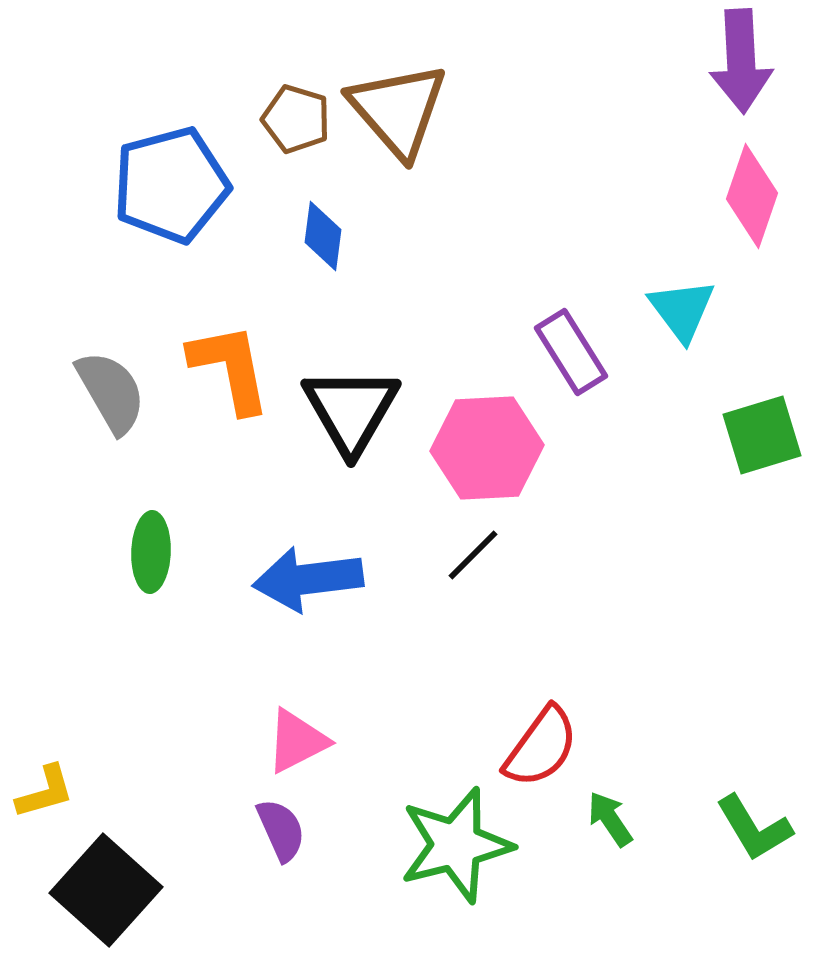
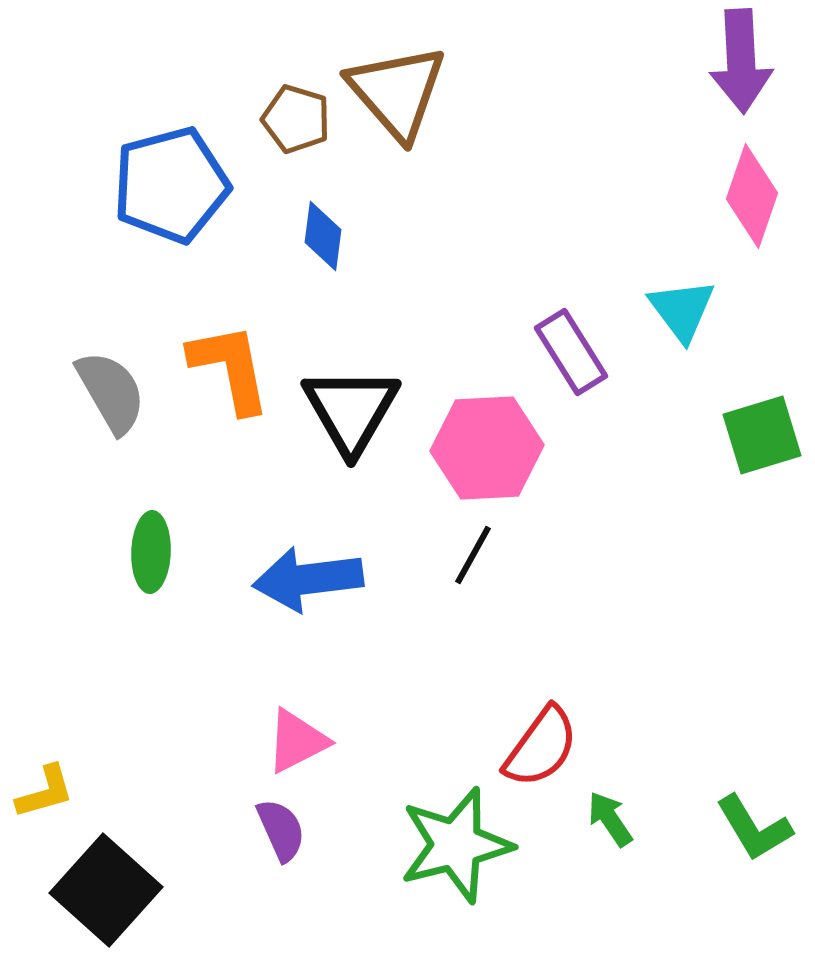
brown triangle: moved 1 px left, 18 px up
black line: rotated 16 degrees counterclockwise
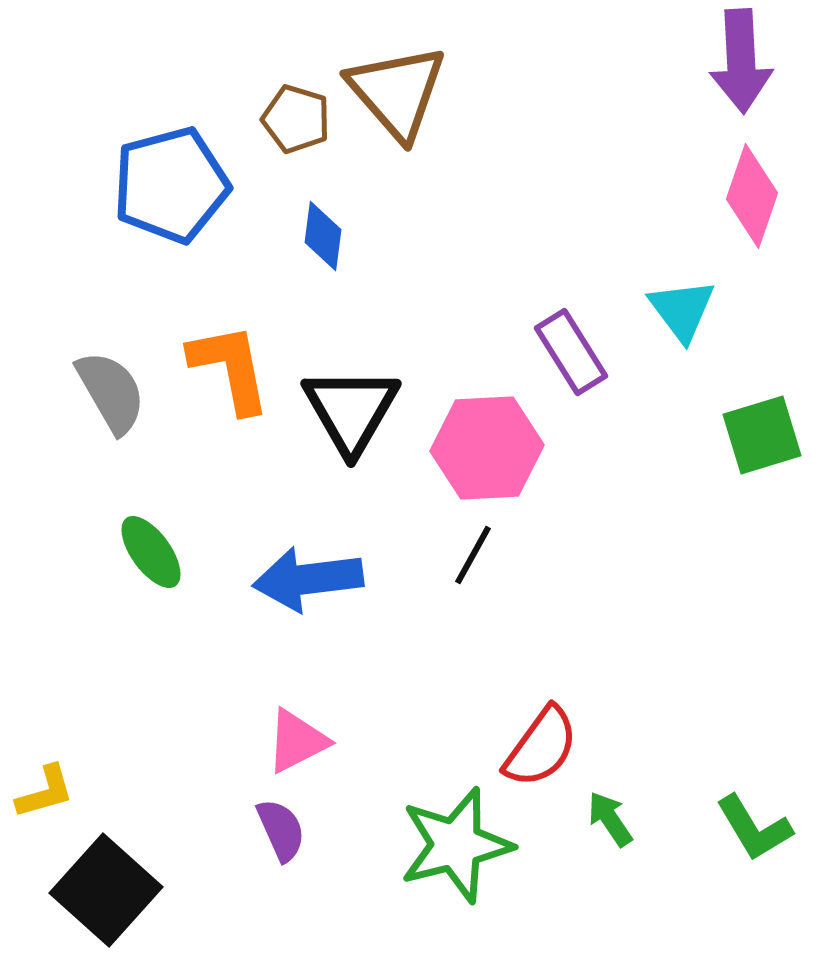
green ellipse: rotated 38 degrees counterclockwise
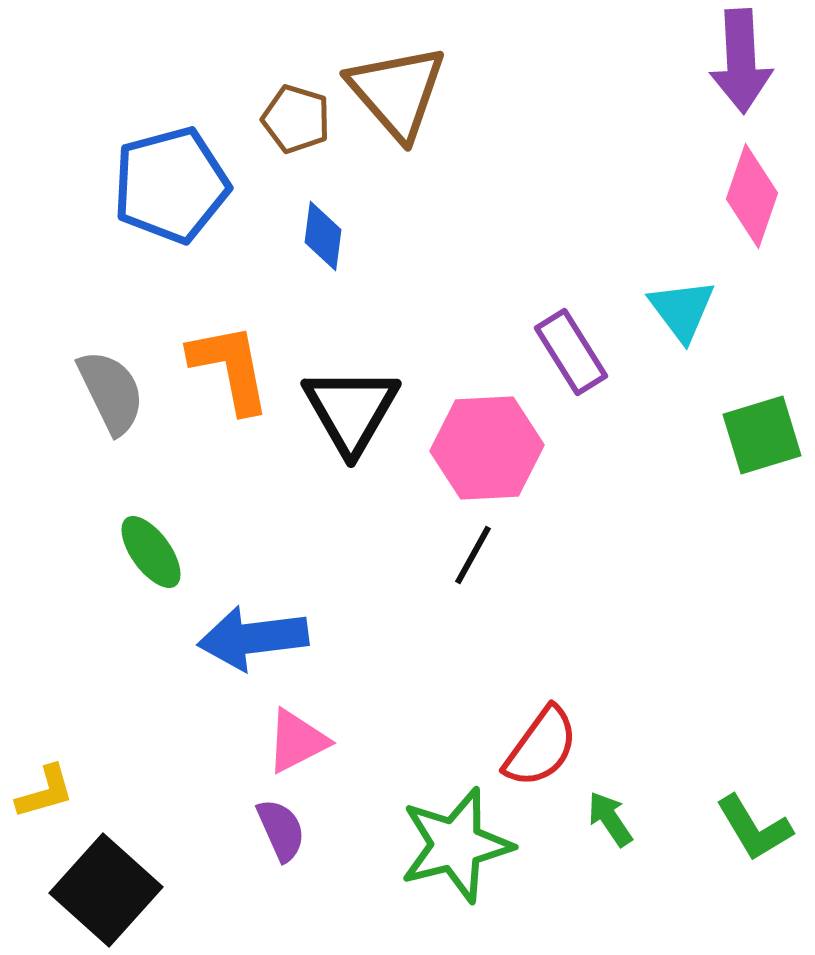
gray semicircle: rotated 4 degrees clockwise
blue arrow: moved 55 px left, 59 px down
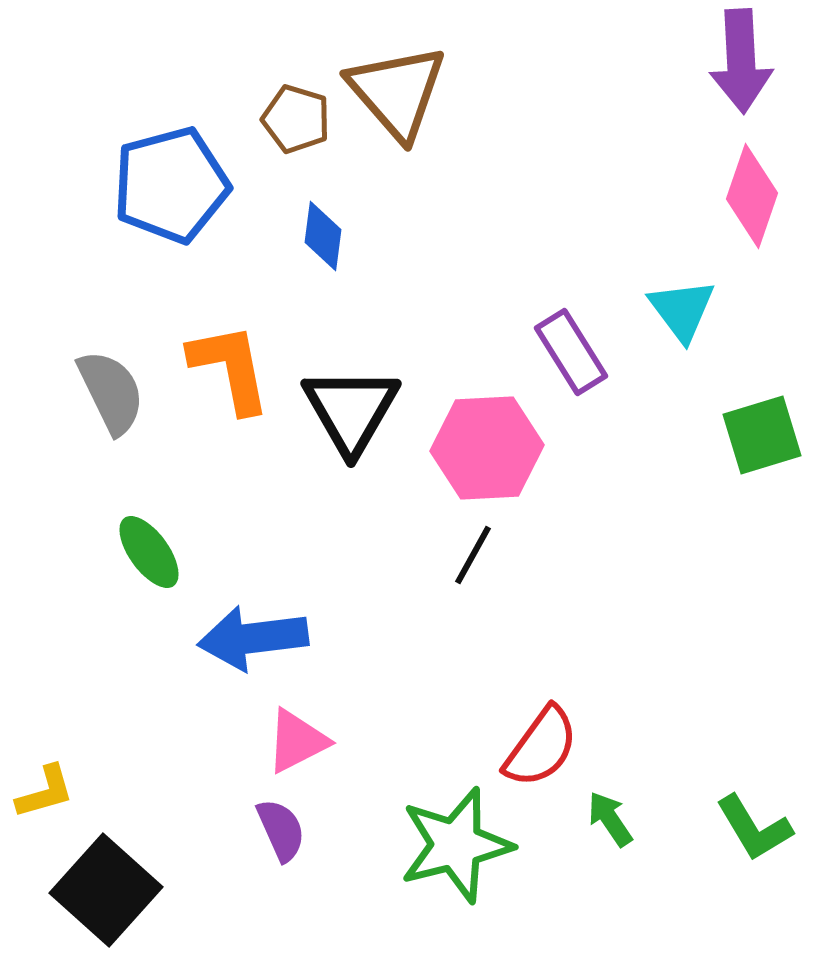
green ellipse: moved 2 px left
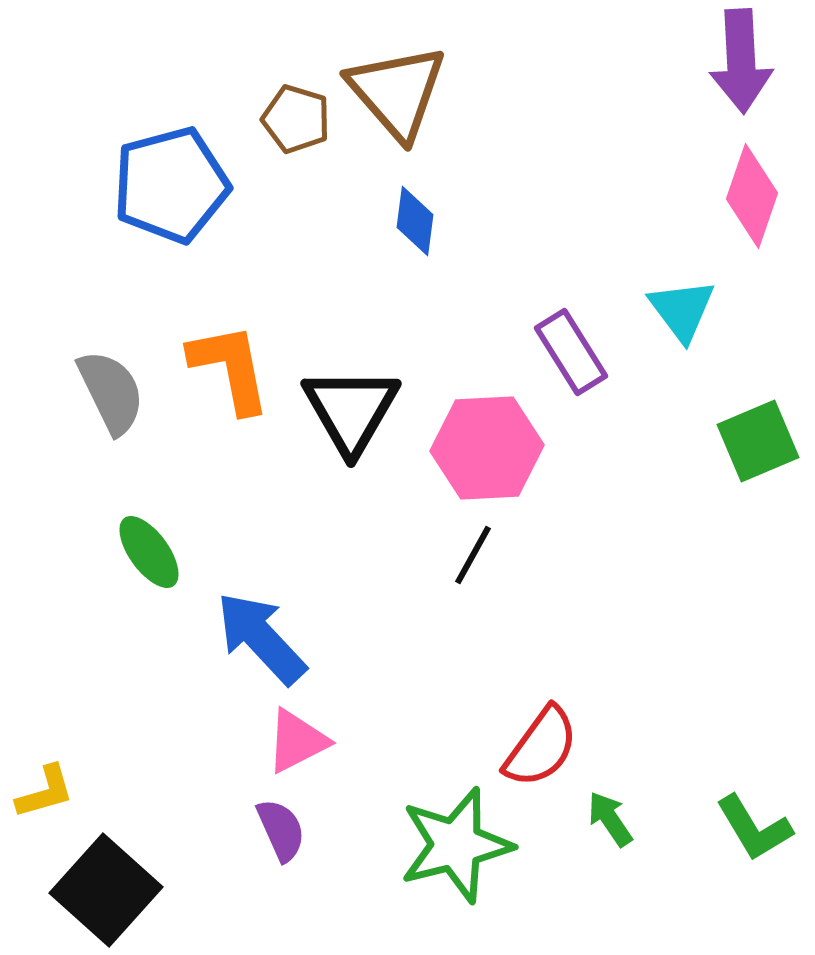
blue diamond: moved 92 px right, 15 px up
green square: moved 4 px left, 6 px down; rotated 6 degrees counterclockwise
blue arrow: moved 8 px right; rotated 54 degrees clockwise
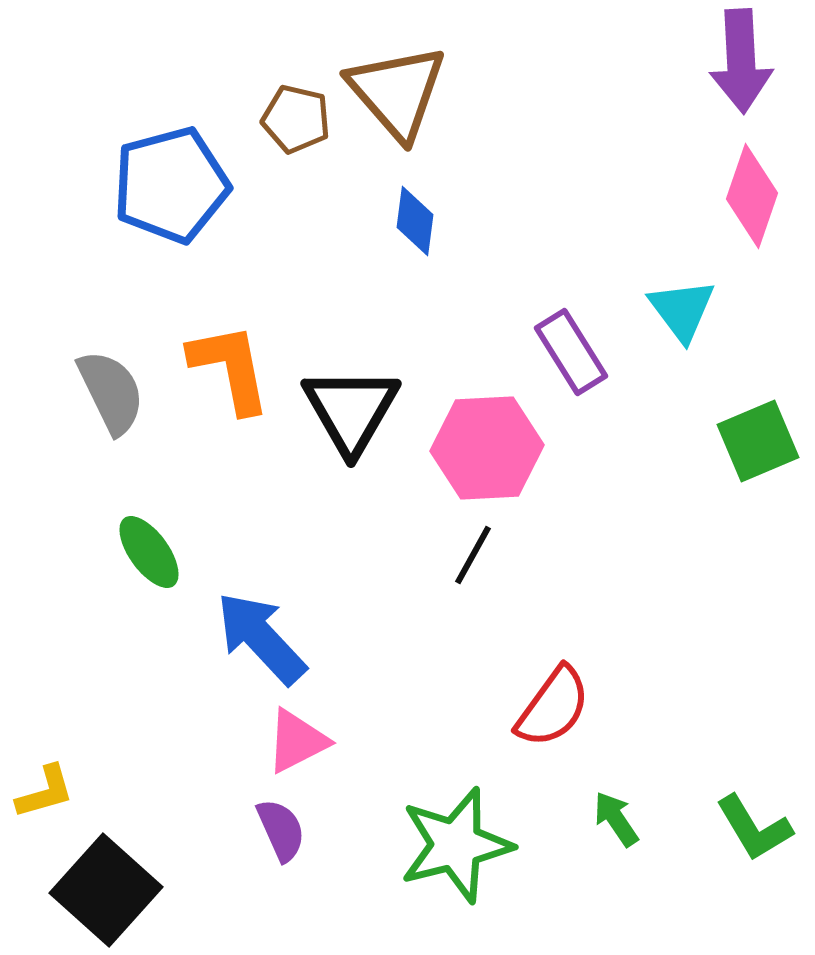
brown pentagon: rotated 4 degrees counterclockwise
red semicircle: moved 12 px right, 40 px up
green arrow: moved 6 px right
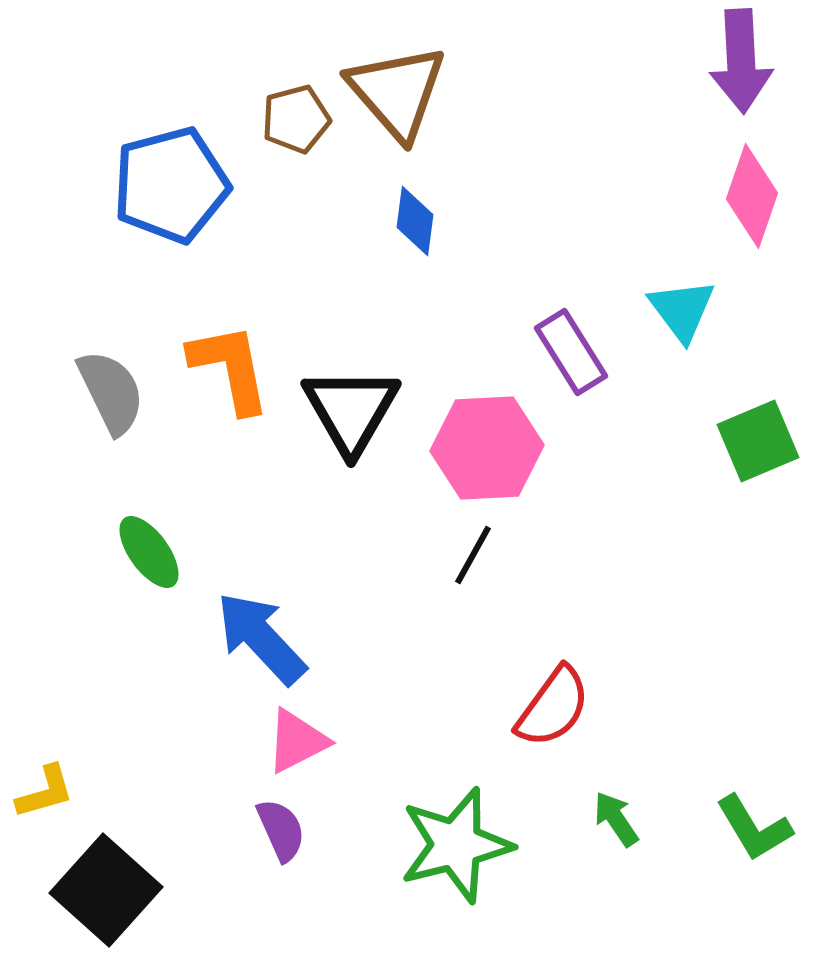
brown pentagon: rotated 28 degrees counterclockwise
